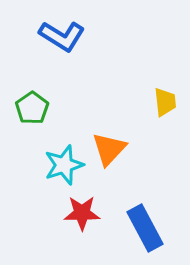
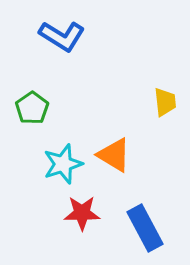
orange triangle: moved 5 px right, 6 px down; rotated 42 degrees counterclockwise
cyan star: moved 1 px left, 1 px up
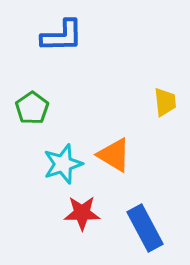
blue L-shape: rotated 33 degrees counterclockwise
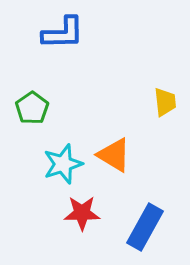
blue L-shape: moved 1 px right, 3 px up
blue rectangle: moved 1 px up; rotated 57 degrees clockwise
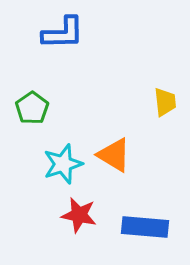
red star: moved 3 px left, 2 px down; rotated 12 degrees clockwise
blue rectangle: rotated 66 degrees clockwise
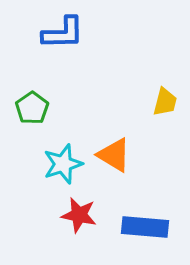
yellow trapezoid: rotated 20 degrees clockwise
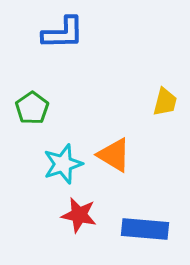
blue rectangle: moved 2 px down
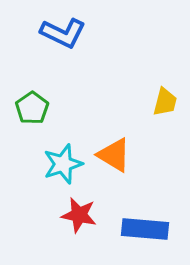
blue L-shape: rotated 27 degrees clockwise
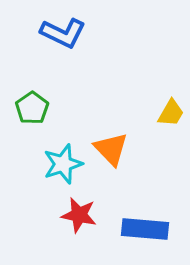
yellow trapezoid: moved 6 px right, 11 px down; rotated 16 degrees clockwise
orange triangle: moved 3 px left, 6 px up; rotated 15 degrees clockwise
